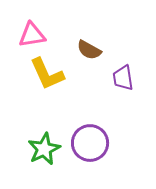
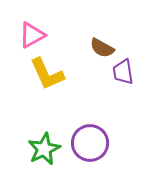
pink triangle: rotated 20 degrees counterclockwise
brown semicircle: moved 13 px right, 2 px up
purple trapezoid: moved 6 px up
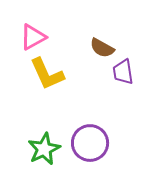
pink triangle: moved 1 px right, 2 px down
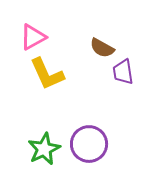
purple circle: moved 1 px left, 1 px down
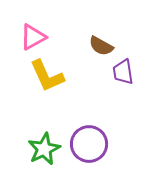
brown semicircle: moved 1 px left, 2 px up
yellow L-shape: moved 2 px down
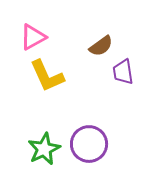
brown semicircle: rotated 65 degrees counterclockwise
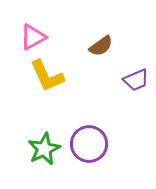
purple trapezoid: moved 13 px right, 8 px down; rotated 104 degrees counterclockwise
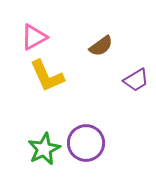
pink triangle: moved 1 px right
purple trapezoid: rotated 8 degrees counterclockwise
purple circle: moved 3 px left, 1 px up
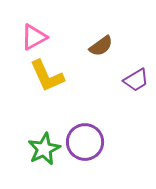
purple circle: moved 1 px left, 1 px up
